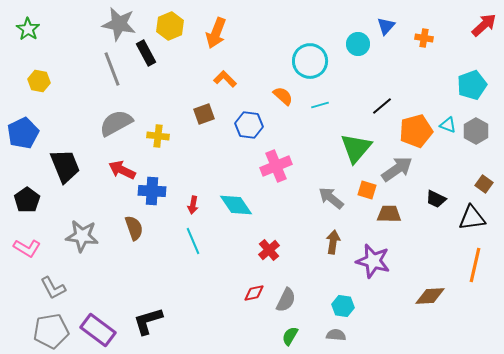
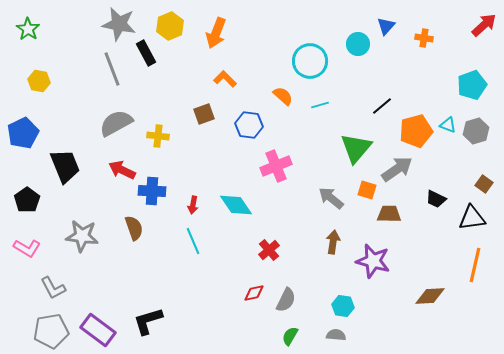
gray hexagon at (476, 131): rotated 15 degrees clockwise
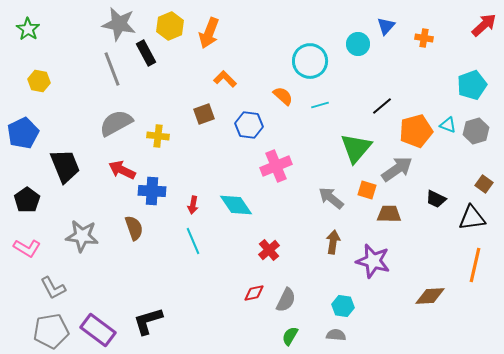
orange arrow at (216, 33): moved 7 px left
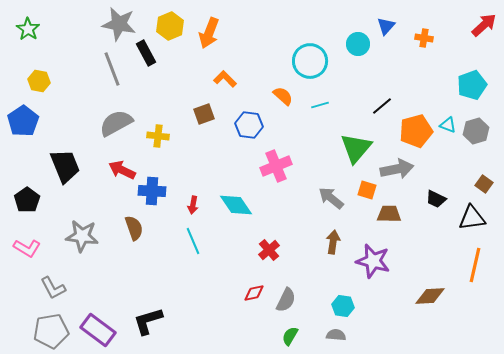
blue pentagon at (23, 133): moved 12 px up; rotated 8 degrees counterclockwise
gray arrow at (397, 169): rotated 24 degrees clockwise
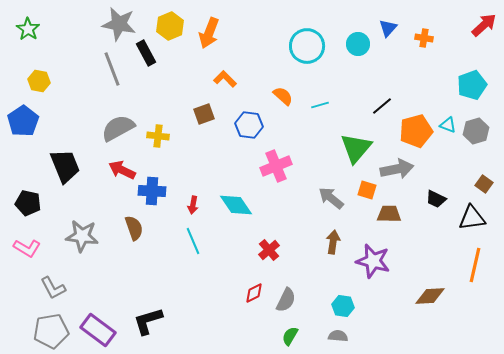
blue triangle at (386, 26): moved 2 px right, 2 px down
cyan circle at (310, 61): moved 3 px left, 15 px up
gray semicircle at (116, 123): moved 2 px right, 5 px down
black pentagon at (27, 200): moved 1 px right, 3 px down; rotated 25 degrees counterclockwise
red diamond at (254, 293): rotated 15 degrees counterclockwise
gray semicircle at (336, 335): moved 2 px right, 1 px down
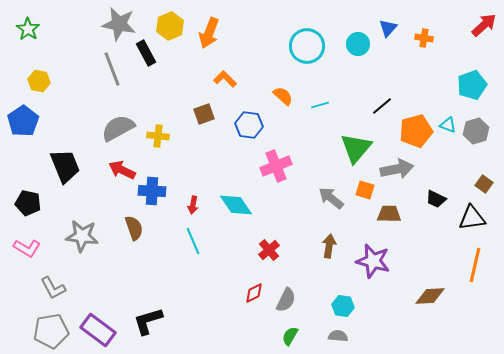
orange square at (367, 190): moved 2 px left
brown arrow at (333, 242): moved 4 px left, 4 px down
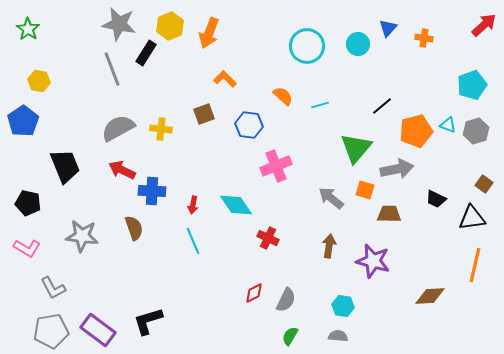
black rectangle at (146, 53): rotated 60 degrees clockwise
yellow cross at (158, 136): moved 3 px right, 7 px up
red cross at (269, 250): moved 1 px left, 12 px up; rotated 25 degrees counterclockwise
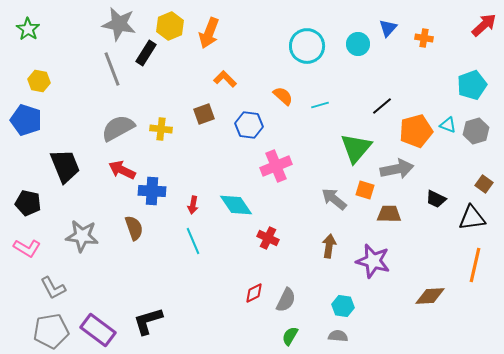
blue pentagon at (23, 121): moved 3 px right, 1 px up; rotated 20 degrees counterclockwise
gray arrow at (331, 198): moved 3 px right, 1 px down
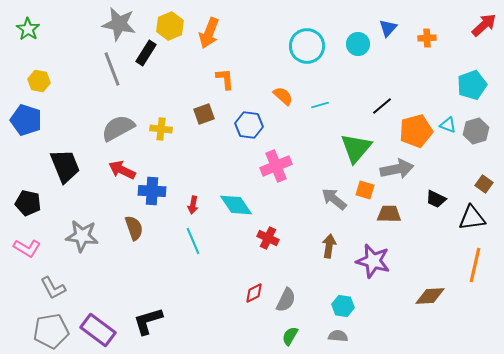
orange cross at (424, 38): moved 3 px right; rotated 12 degrees counterclockwise
orange L-shape at (225, 79): rotated 40 degrees clockwise
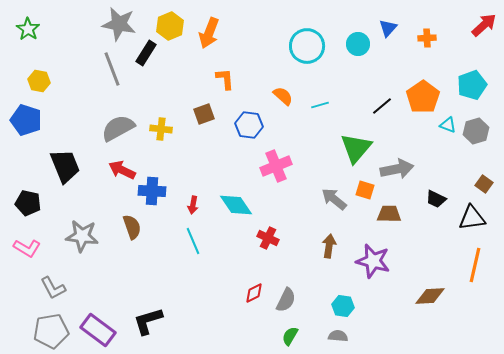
orange pentagon at (416, 131): moved 7 px right, 34 px up; rotated 20 degrees counterclockwise
brown semicircle at (134, 228): moved 2 px left, 1 px up
